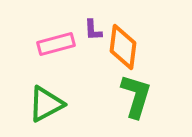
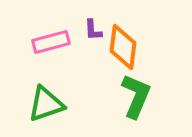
pink rectangle: moved 5 px left, 2 px up
green L-shape: rotated 6 degrees clockwise
green triangle: rotated 9 degrees clockwise
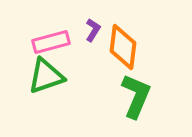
purple L-shape: rotated 145 degrees counterclockwise
green triangle: moved 28 px up
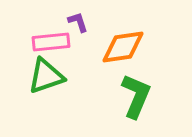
purple L-shape: moved 15 px left, 8 px up; rotated 50 degrees counterclockwise
pink rectangle: rotated 9 degrees clockwise
orange diamond: rotated 75 degrees clockwise
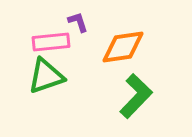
green L-shape: rotated 21 degrees clockwise
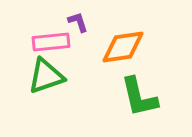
green L-shape: moved 3 px right, 1 px down; rotated 123 degrees clockwise
